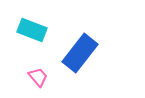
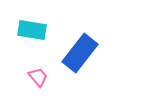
cyan rectangle: rotated 12 degrees counterclockwise
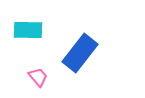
cyan rectangle: moved 4 px left; rotated 8 degrees counterclockwise
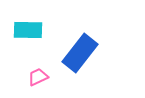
pink trapezoid: rotated 75 degrees counterclockwise
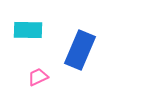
blue rectangle: moved 3 px up; rotated 15 degrees counterclockwise
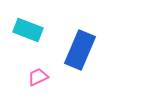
cyan rectangle: rotated 20 degrees clockwise
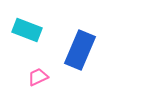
cyan rectangle: moved 1 px left
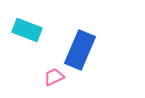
pink trapezoid: moved 16 px right
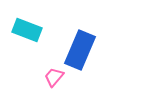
pink trapezoid: rotated 25 degrees counterclockwise
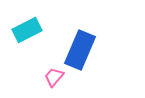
cyan rectangle: rotated 48 degrees counterclockwise
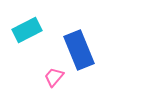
blue rectangle: moved 1 px left; rotated 45 degrees counterclockwise
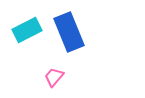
blue rectangle: moved 10 px left, 18 px up
